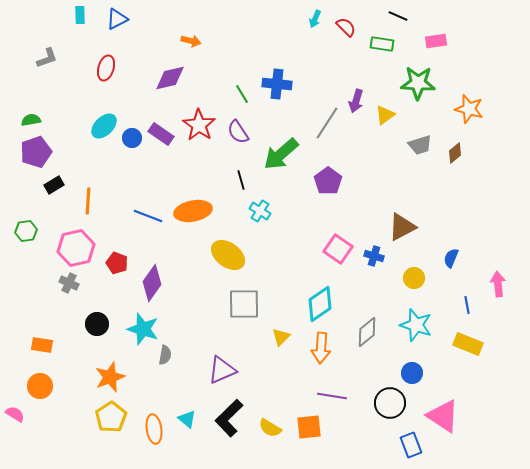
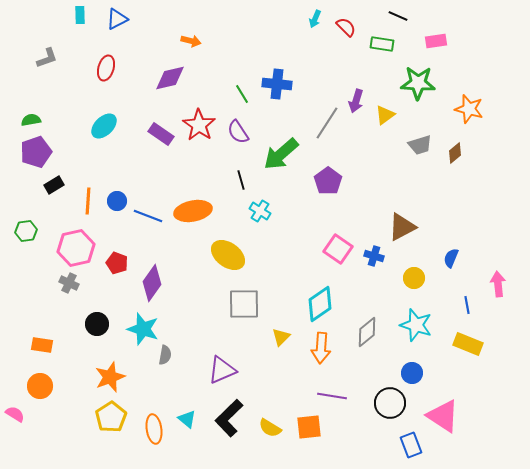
blue circle at (132, 138): moved 15 px left, 63 px down
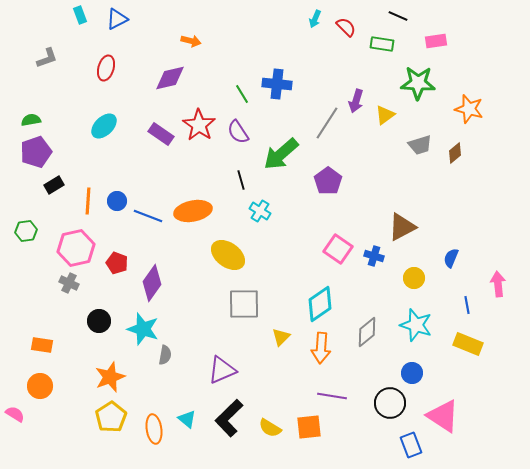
cyan rectangle at (80, 15): rotated 18 degrees counterclockwise
black circle at (97, 324): moved 2 px right, 3 px up
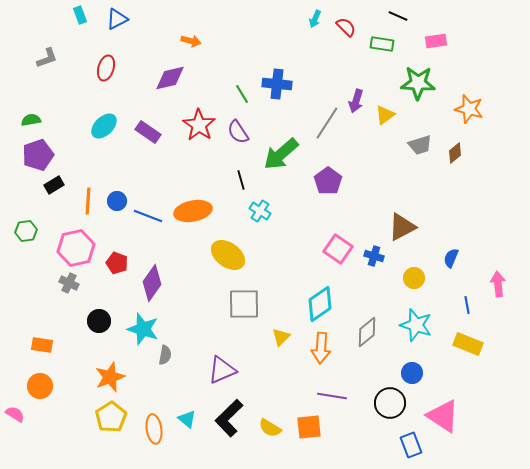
purple rectangle at (161, 134): moved 13 px left, 2 px up
purple pentagon at (36, 152): moved 2 px right, 3 px down
